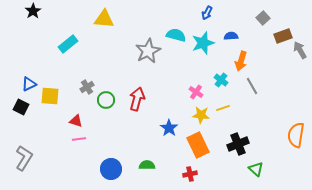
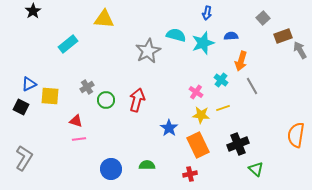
blue arrow: rotated 16 degrees counterclockwise
red arrow: moved 1 px down
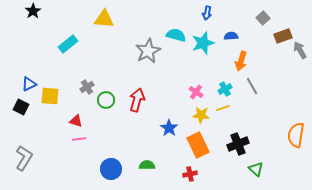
cyan cross: moved 4 px right, 9 px down; rotated 24 degrees clockwise
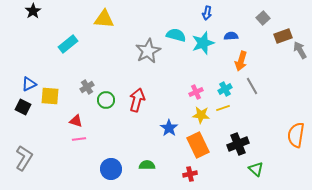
pink cross: rotated 32 degrees clockwise
black square: moved 2 px right
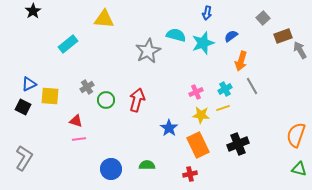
blue semicircle: rotated 32 degrees counterclockwise
orange semicircle: rotated 10 degrees clockwise
green triangle: moved 43 px right; rotated 28 degrees counterclockwise
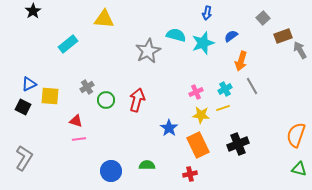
blue circle: moved 2 px down
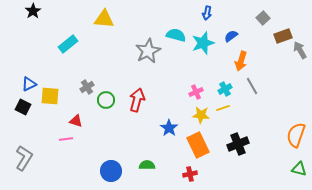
pink line: moved 13 px left
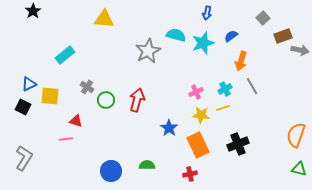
cyan rectangle: moved 3 px left, 11 px down
gray arrow: rotated 132 degrees clockwise
gray cross: rotated 24 degrees counterclockwise
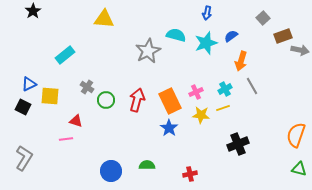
cyan star: moved 3 px right
orange rectangle: moved 28 px left, 44 px up
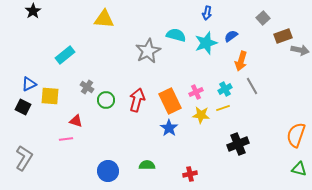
blue circle: moved 3 px left
